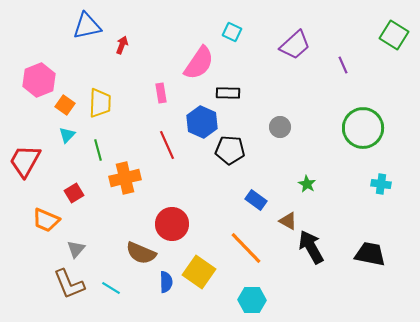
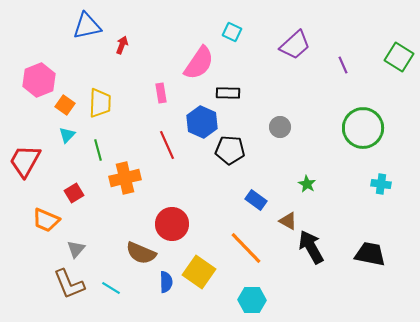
green square: moved 5 px right, 22 px down
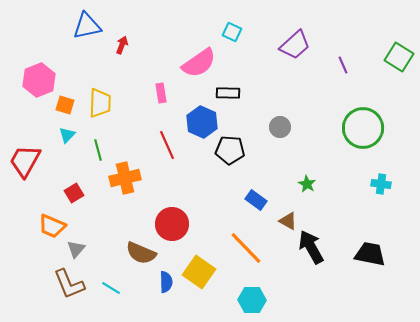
pink semicircle: rotated 21 degrees clockwise
orange square: rotated 18 degrees counterclockwise
orange trapezoid: moved 6 px right, 6 px down
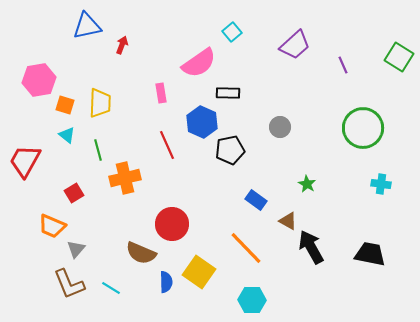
cyan square: rotated 24 degrees clockwise
pink hexagon: rotated 12 degrees clockwise
cyan triangle: rotated 36 degrees counterclockwise
black pentagon: rotated 16 degrees counterclockwise
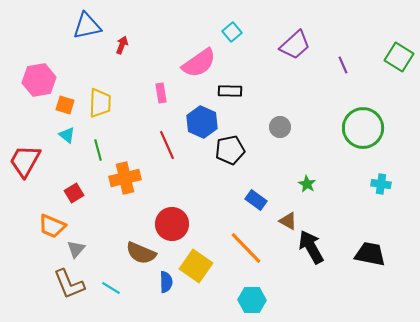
black rectangle: moved 2 px right, 2 px up
yellow square: moved 3 px left, 6 px up
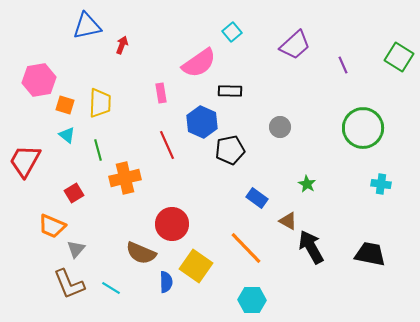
blue rectangle: moved 1 px right, 2 px up
